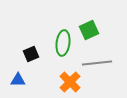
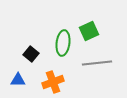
green square: moved 1 px down
black square: rotated 28 degrees counterclockwise
orange cross: moved 17 px left; rotated 25 degrees clockwise
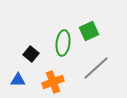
gray line: moved 1 px left, 5 px down; rotated 36 degrees counterclockwise
